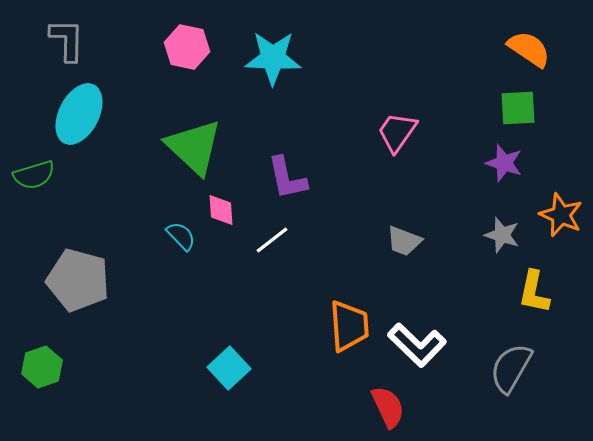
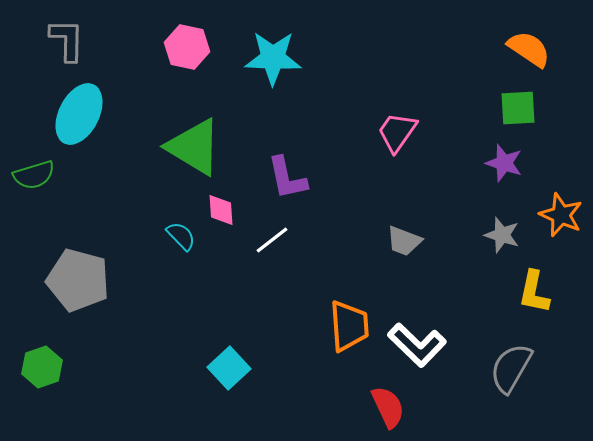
green triangle: rotated 12 degrees counterclockwise
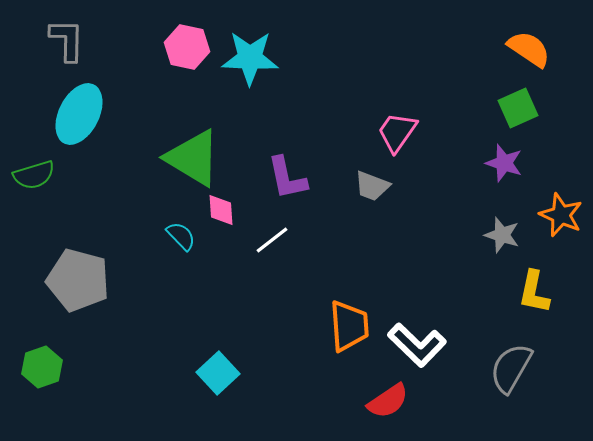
cyan star: moved 23 px left
green square: rotated 21 degrees counterclockwise
green triangle: moved 1 px left, 11 px down
gray trapezoid: moved 32 px left, 55 px up
cyan square: moved 11 px left, 5 px down
red semicircle: moved 6 px up; rotated 81 degrees clockwise
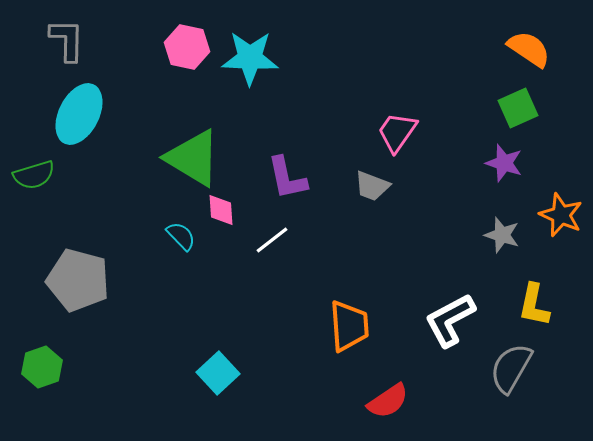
yellow L-shape: moved 13 px down
white L-shape: moved 33 px right, 25 px up; rotated 108 degrees clockwise
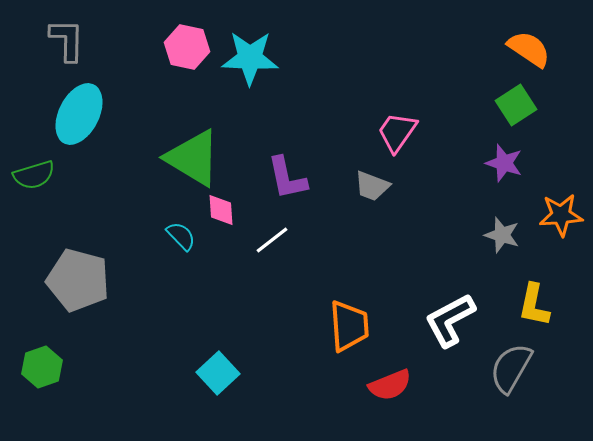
green square: moved 2 px left, 3 px up; rotated 9 degrees counterclockwise
orange star: rotated 27 degrees counterclockwise
red semicircle: moved 2 px right, 16 px up; rotated 12 degrees clockwise
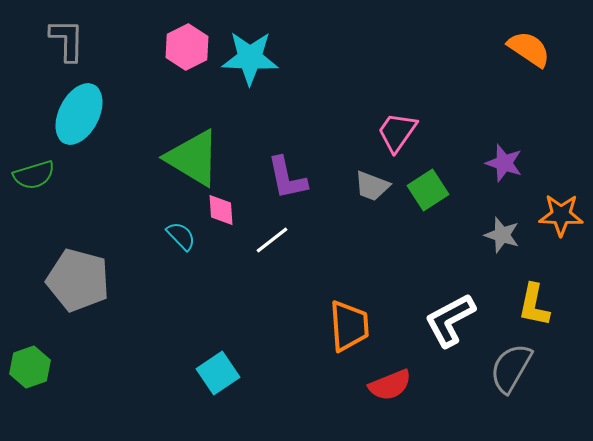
pink hexagon: rotated 21 degrees clockwise
green square: moved 88 px left, 85 px down
orange star: rotated 6 degrees clockwise
green hexagon: moved 12 px left
cyan square: rotated 9 degrees clockwise
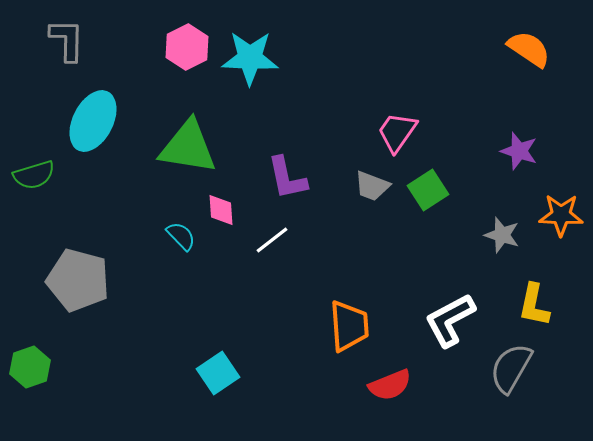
cyan ellipse: moved 14 px right, 7 px down
green triangle: moved 5 px left, 11 px up; rotated 22 degrees counterclockwise
purple star: moved 15 px right, 12 px up
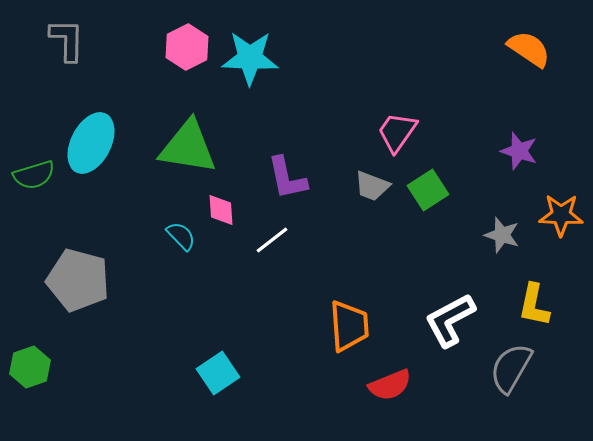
cyan ellipse: moved 2 px left, 22 px down
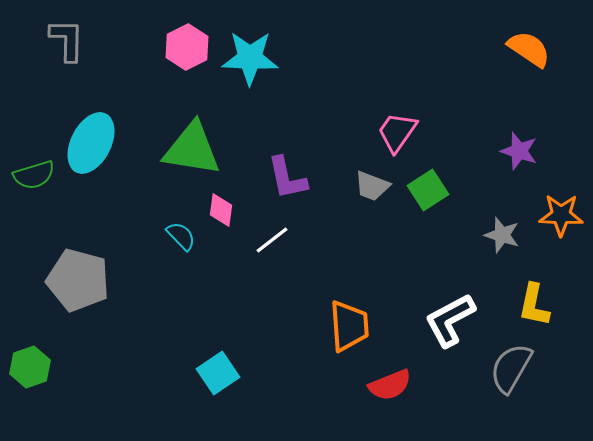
green triangle: moved 4 px right, 2 px down
pink diamond: rotated 12 degrees clockwise
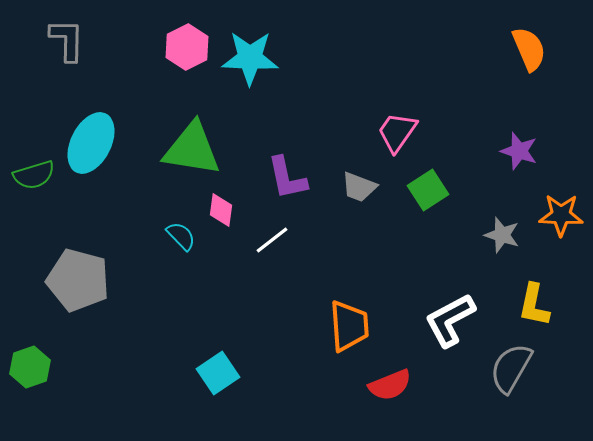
orange semicircle: rotated 33 degrees clockwise
gray trapezoid: moved 13 px left, 1 px down
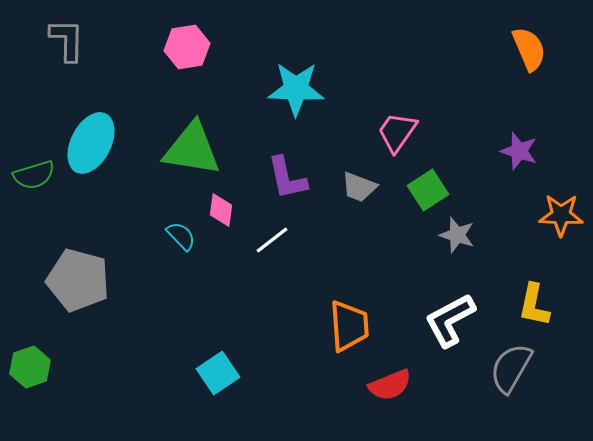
pink hexagon: rotated 18 degrees clockwise
cyan star: moved 46 px right, 31 px down
gray star: moved 45 px left
